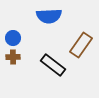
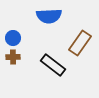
brown rectangle: moved 1 px left, 2 px up
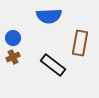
brown rectangle: rotated 25 degrees counterclockwise
brown cross: rotated 24 degrees counterclockwise
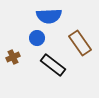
blue circle: moved 24 px right
brown rectangle: rotated 45 degrees counterclockwise
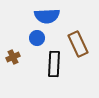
blue semicircle: moved 2 px left
brown rectangle: moved 2 px left, 1 px down; rotated 10 degrees clockwise
black rectangle: moved 1 px right, 1 px up; rotated 55 degrees clockwise
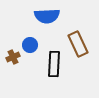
blue circle: moved 7 px left, 7 px down
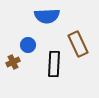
blue circle: moved 2 px left
brown cross: moved 5 px down
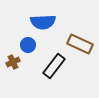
blue semicircle: moved 4 px left, 6 px down
brown rectangle: moved 2 px right; rotated 40 degrees counterclockwise
black rectangle: moved 2 px down; rotated 35 degrees clockwise
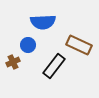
brown rectangle: moved 1 px left, 1 px down
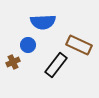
black rectangle: moved 2 px right, 1 px up
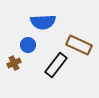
brown cross: moved 1 px right, 1 px down
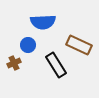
black rectangle: rotated 70 degrees counterclockwise
